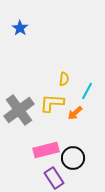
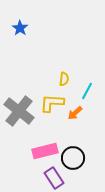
gray cross: moved 1 px down; rotated 16 degrees counterclockwise
pink rectangle: moved 1 px left, 1 px down
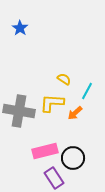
yellow semicircle: rotated 64 degrees counterclockwise
gray cross: rotated 28 degrees counterclockwise
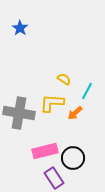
gray cross: moved 2 px down
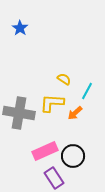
pink rectangle: rotated 10 degrees counterclockwise
black circle: moved 2 px up
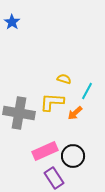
blue star: moved 8 px left, 6 px up
yellow semicircle: rotated 16 degrees counterclockwise
yellow L-shape: moved 1 px up
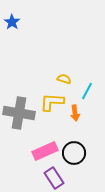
orange arrow: rotated 56 degrees counterclockwise
black circle: moved 1 px right, 3 px up
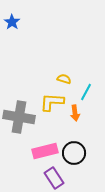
cyan line: moved 1 px left, 1 px down
gray cross: moved 4 px down
pink rectangle: rotated 10 degrees clockwise
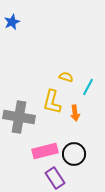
blue star: rotated 14 degrees clockwise
yellow semicircle: moved 2 px right, 2 px up
cyan line: moved 2 px right, 5 px up
yellow L-shape: rotated 80 degrees counterclockwise
black circle: moved 1 px down
purple rectangle: moved 1 px right
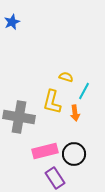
cyan line: moved 4 px left, 4 px down
